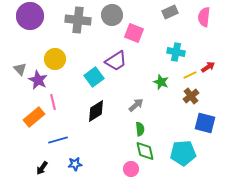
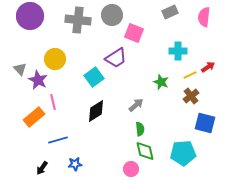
cyan cross: moved 2 px right, 1 px up; rotated 12 degrees counterclockwise
purple trapezoid: moved 3 px up
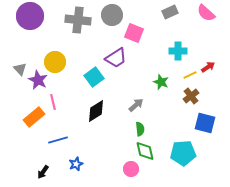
pink semicircle: moved 2 px right, 4 px up; rotated 54 degrees counterclockwise
yellow circle: moved 3 px down
blue star: moved 1 px right; rotated 16 degrees counterclockwise
black arrow: moved 1 px right, 4 px down
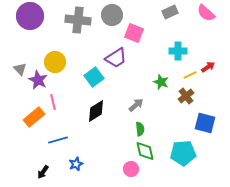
brown cross: moved 5 px left
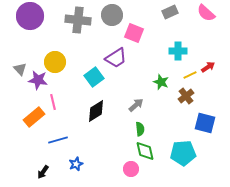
purple star: rotated 18 degrees counterclockwise
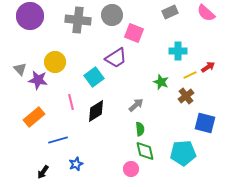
pink line: moved 18 px right
